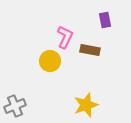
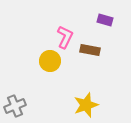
purple rectangle: rotated 63 degrees counterclockwise
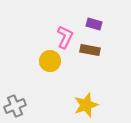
purple rectangle: moved 11 px left, 4 px down
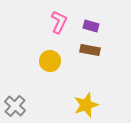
purple rectangle: moved 3 px left, 2 px down
pink L-shape: moved 6 px left, 15 px up
gray cross: rotated 25 degrees counterclockwise
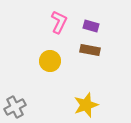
gray cross: moved 1 px down; rotated 20 degrees clockwise
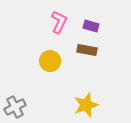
brown rectangle: moved 3 px left
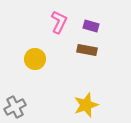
yellow circle: moved 15 px left, 2 px up
